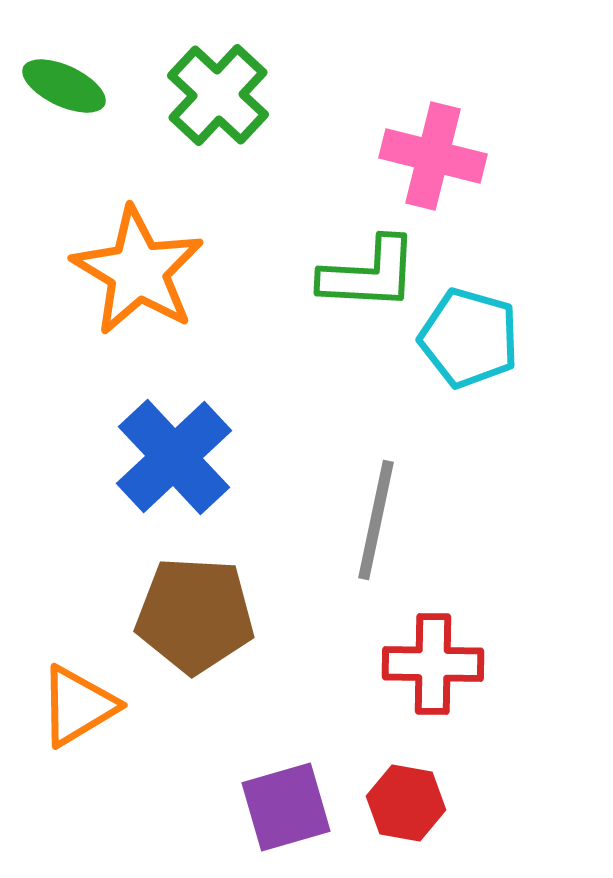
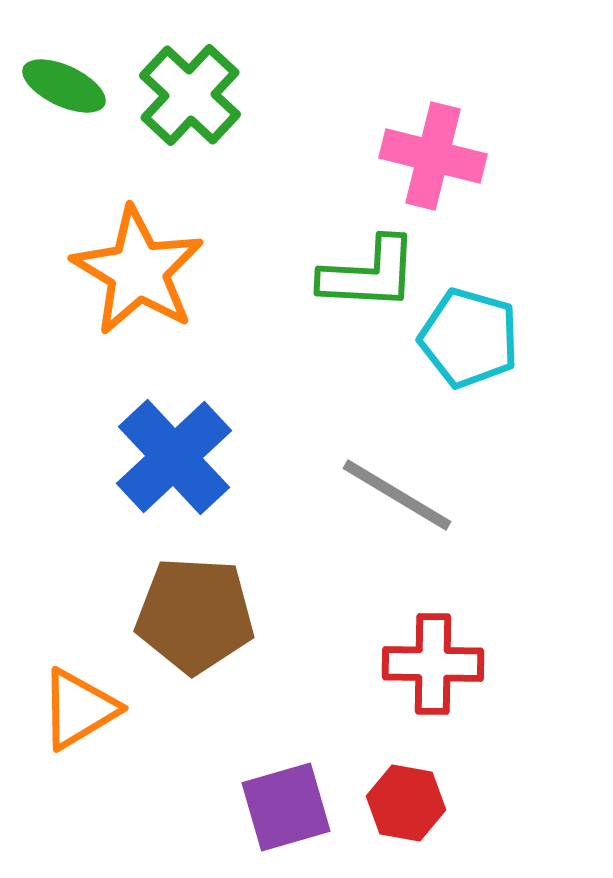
green cross: moved 28 px left
gray line: moved 21 px right, 25 px up; rotated 71 degrees counterclockwise
orange triangle: moved 1 px right, 3 px down
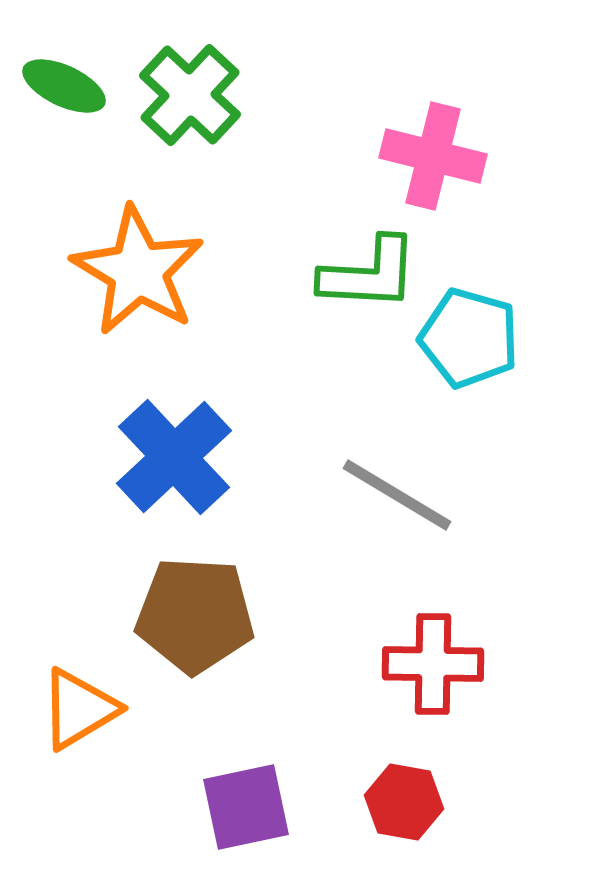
red hexagon: moved 2 px left, 1 px up
purple square: moved 40 px left; rotated 4 degrees clockwise
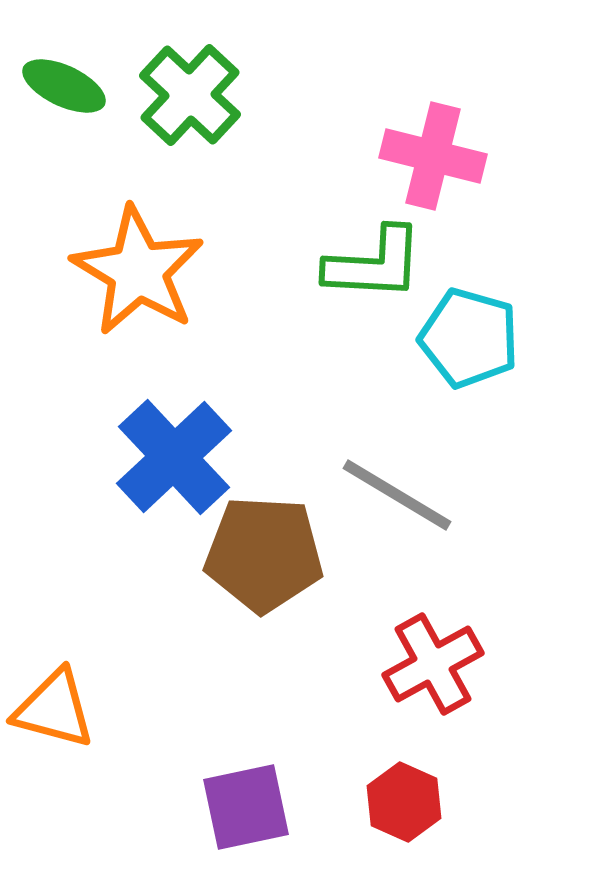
green L-shape: moved 5 px right, 10 px up
brown pentagon: moved 69 px right, 61 px up
red cross: rotated 30 degrees counterclockwise
orange triangle: moved 25 px left; rotated 46 degrees clockwise
red hexagon: rotated 14 degrees clockwise
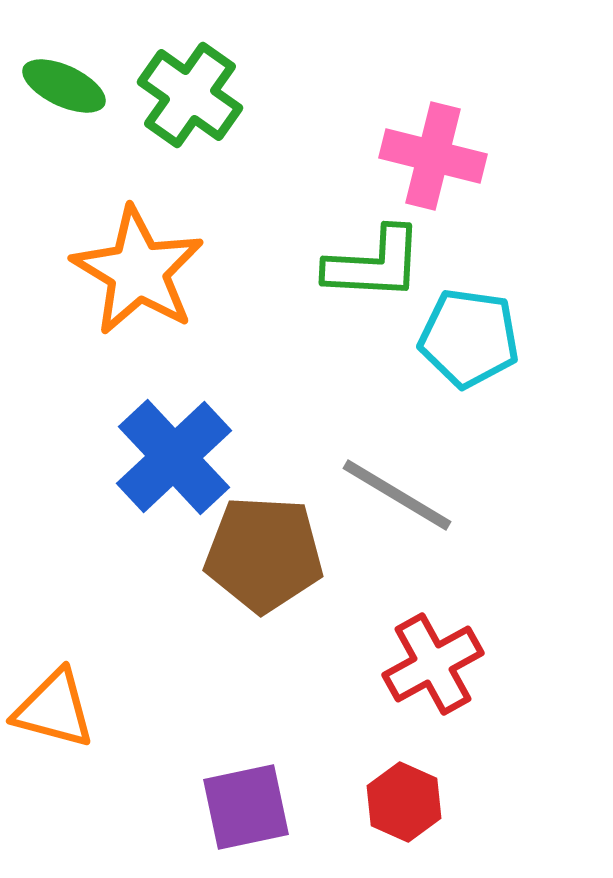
green cross: rotated 8 degrees counterclockwise
cyan pentagon: rotated 8 degrees counterclockwise
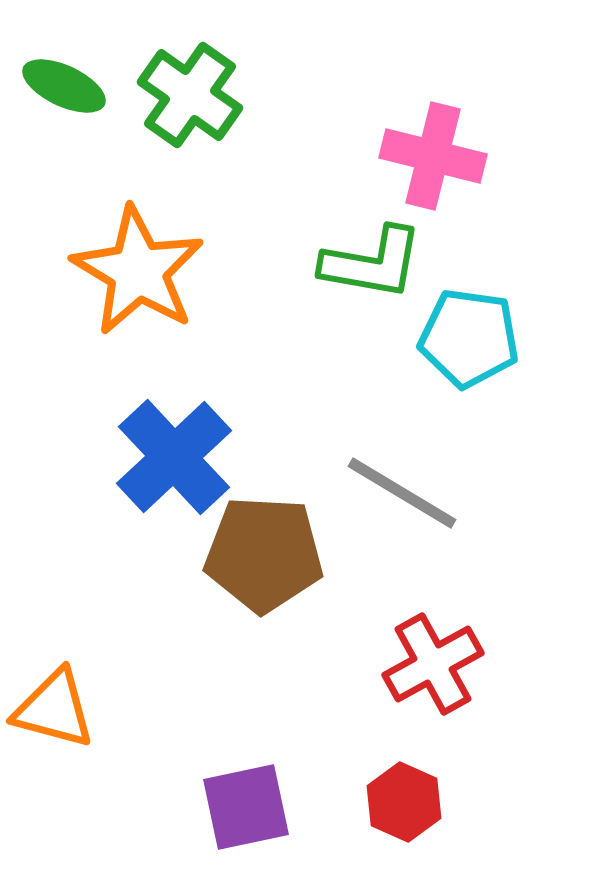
green L-shape: moved 2 px left, 1 px up; rotated 7 degrees clockwise
gray line: moved 5 px right, 2 px up
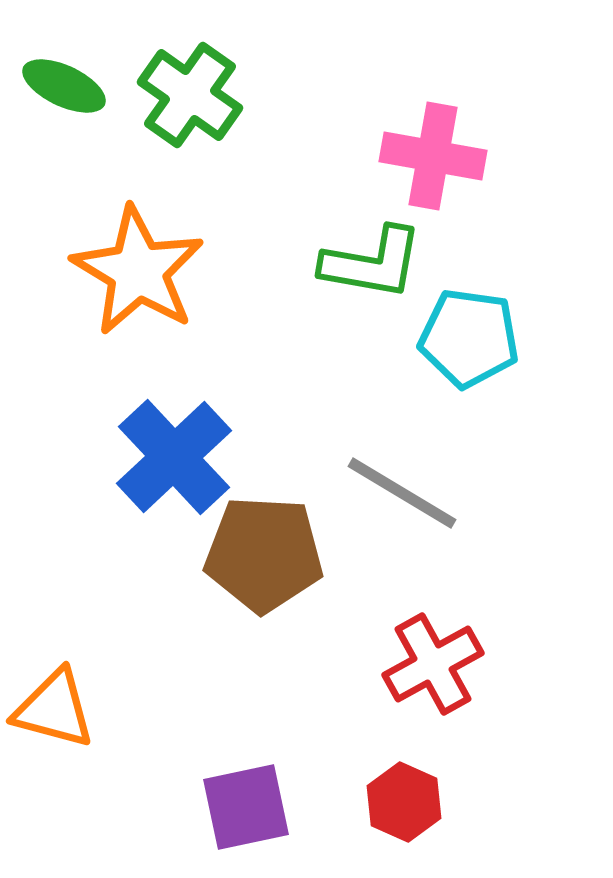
pink cross: rotated 4 degrees counterclockwise
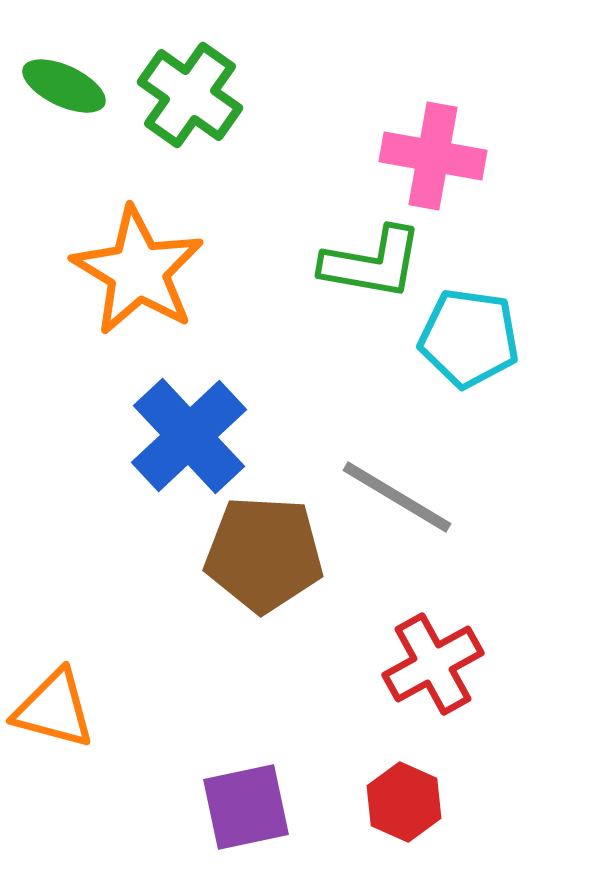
blue cross: moved 15 px right, 21 px up
gray line: moved 5 px left, 4 px down
